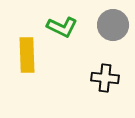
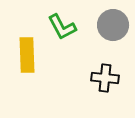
green L-shape: rotated 36 degrees clockwise
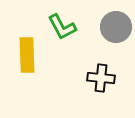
gray circle: moved 3 px right, 2 px down
black cross: moved 4 px left
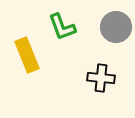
green L-shape: rotated 8 degrees clockwise
yellow rectangle: rotated 20 degrees counterclockwise
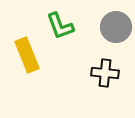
green L-shape: moved 2 px left, 1 px up
black cross: moved 4 px right, 5 px up
